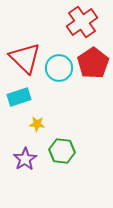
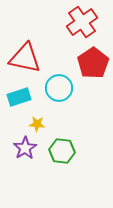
red triangle: rotated 32 degrees counterclockwise
cyan circle: moved 20 px down
purple star: moved 11 px up
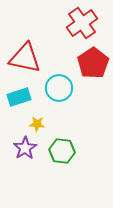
red cross: moved 1 px down
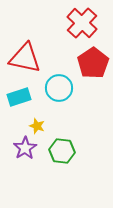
red cross: rotated 12 degrees counterclockwise
yellow star: moved 2 px down; rotated 14 degrees clockwise
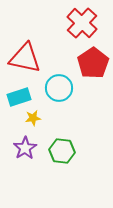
yellow star: moved 4 px left, 8 px up; rotated 28 degrees counterclockwise
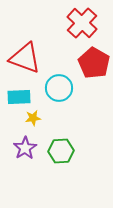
red triangle: rotated 8 degrees clockwise
red pentagon: moved 1 px right; rotated 8 degrees counterclockwise
cyan rectangle: rotated 15 degrees clockwise
green hexagon: moved 1 px left; rotated 10 degrees counterclockwise
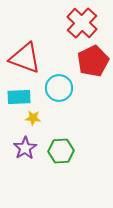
red pentagon: moved 1 px left, 2 px up; rotated 16 degrees clockwise
yellow star: rotated 14 degrees clockwise
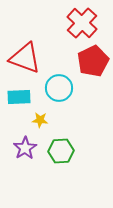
yellow star: moved 7 px right, 2 px down
